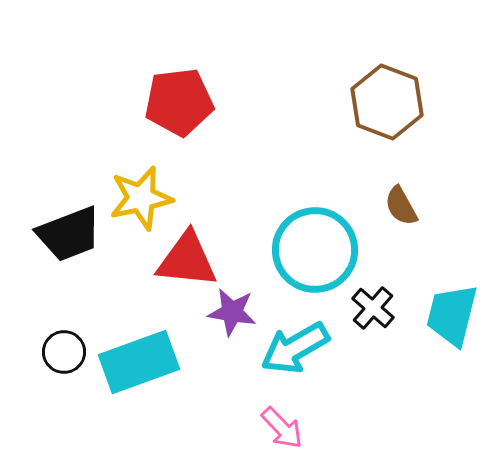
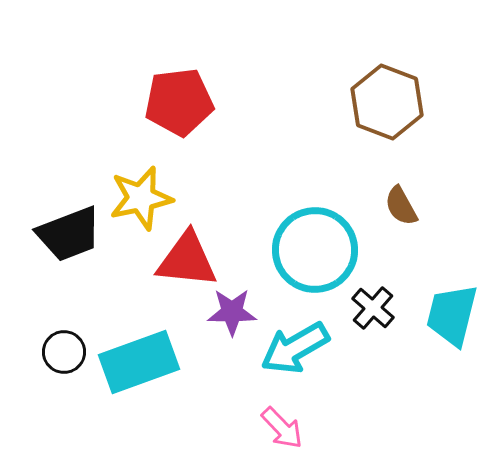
purple star: rotated 9 degrees counterclockwise
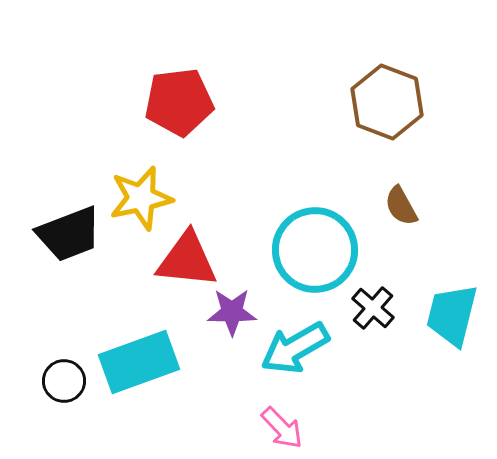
black circle: moved 29 px down
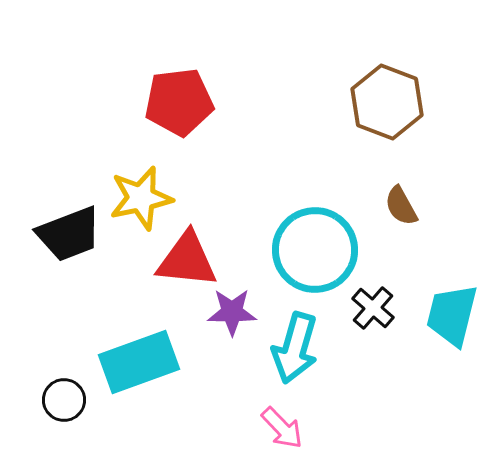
cyan arrow: rotated 44 degrees counterclockwise
black circle: moved 19 px down
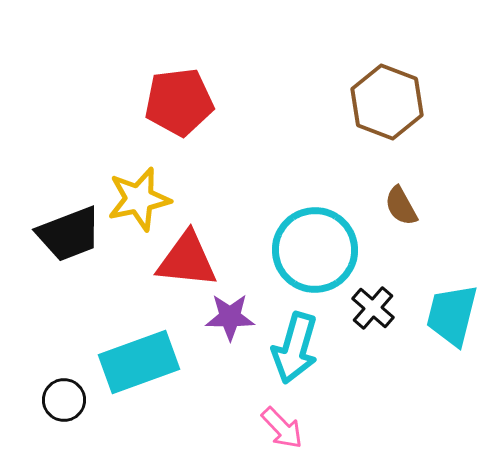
yellow star: moved 2 px left, 1 px down
purple star: moved 2 px left, 5 px down
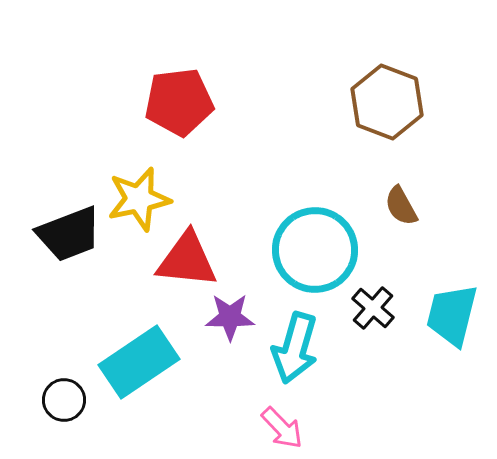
cyan rectangle: rotated 14 degrees counterclockwise
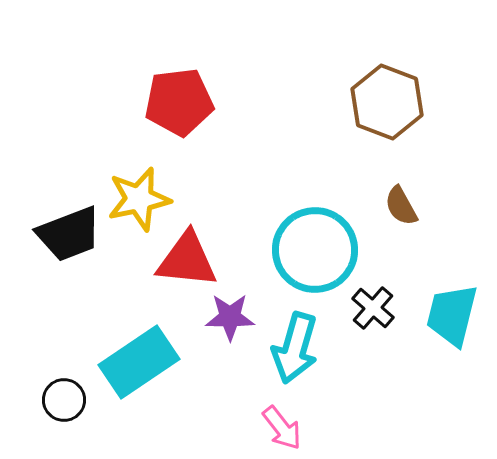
pink arrow: rotated 6 degrees clockwise
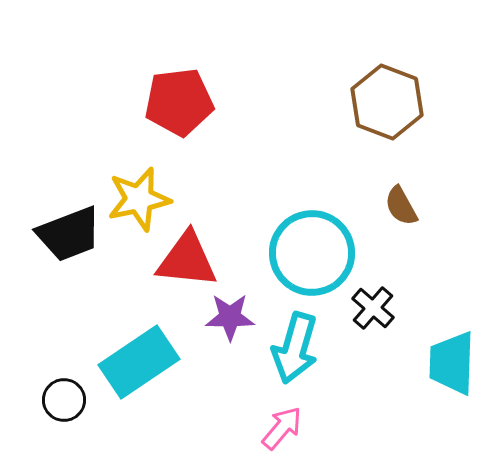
cyan circle: moved 3 px left, 3 px down
cyan trapezoid: moved 48 px down; rotated 12 degrees counterclockwise
pink arrow: rotated 102 degrees counterclockwise
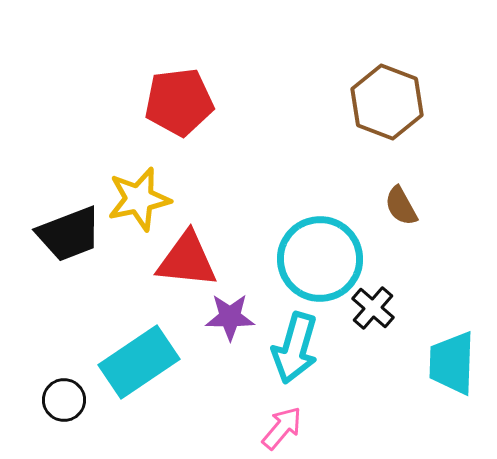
cyan circle: moved 8 px right, 6 px down
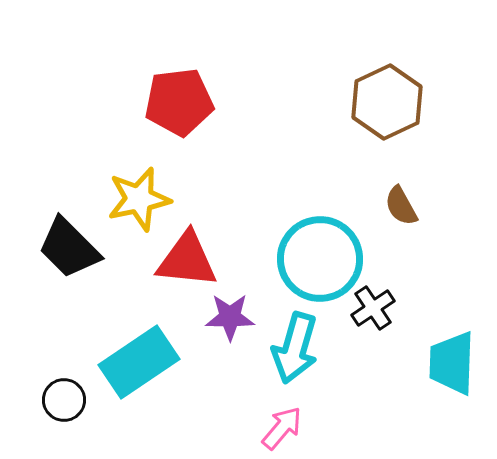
brown hexagon: rotated 14 degrees clockwise
black trapezoid: moved 14 px down; rotated 66 degrees clockwise
black cross: rotated 15 degrees clockwise
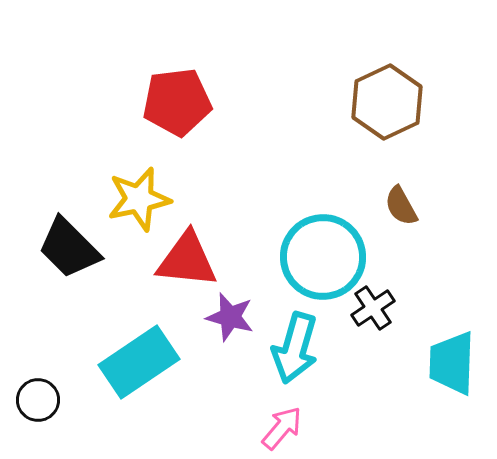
red pentagon: moved 2 px left
cyan circle: moved 3 px right, 2 px up
purple star: rotated 15 degrees clockwise
black circle: moved 26 px left
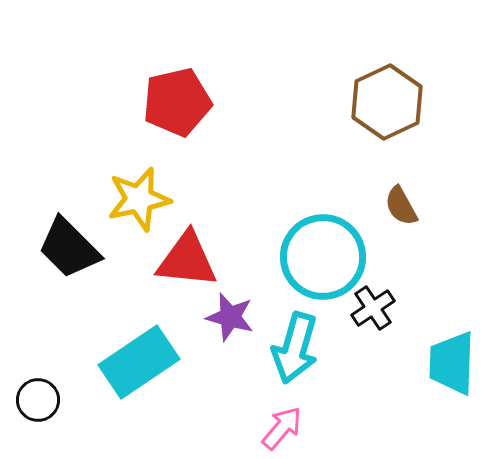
red pentagon: rotated 6 degrees counterclockwise
